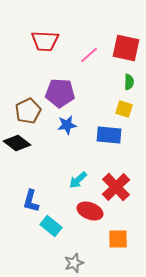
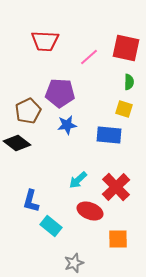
pink line: moved 2 px down
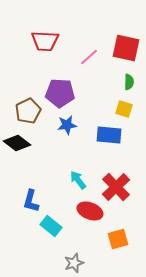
cyan arrow: rotated 96 degrees clockwise
orange square: rotated 15 degrees counterclockwise
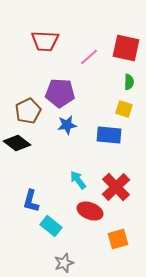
gray star: moved 10 px left
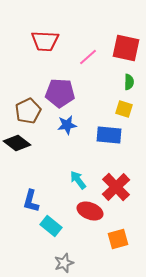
pink line: moved 1 px left
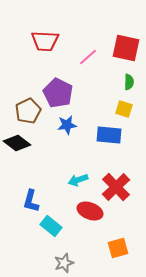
purple pentagon: moved 2 px left; rotated 24 degrees clockwise
cyan arrow: rotated 72 degrees counterclockwise
orange square: moved 9 px down
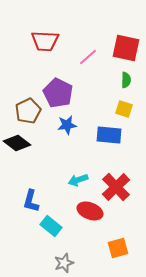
green semicircle: moved 3 px left, 2 px up
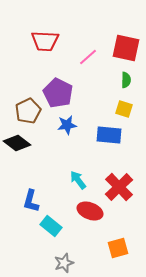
cyan arrow: rotated 72 degrees clockwise
red cross: moved 3 px right
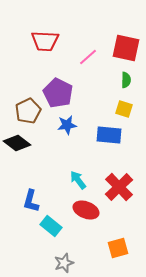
red ellipse: moved 4 px left, 1 px up
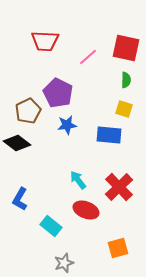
blue L-shape: moved 11 px left, 2 px up; rotated 15 degrees clockwise
